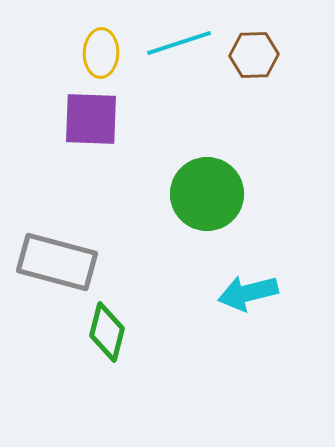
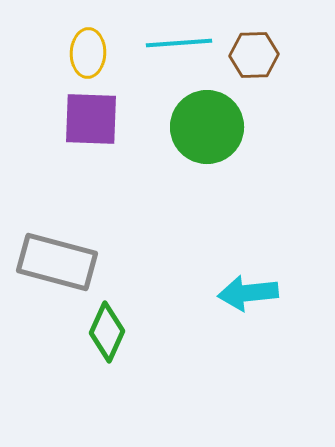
cyan line: rotated 14 degrees clockwise
yellow ellipse: moved 13 px left
green circle: moved 67 px up
cyan arrow: rotated 8 degrees clockwise
green diamond: rotated 10 degrees clockwise
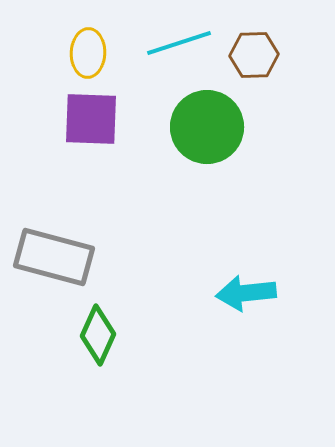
cyan line: rotated 14 degrees counterclockwise
gray rectangle: moved 3 px left, 5 px up
cyan arrow: moved 2 px left
green diamond: moved 9 px left, 3 px down
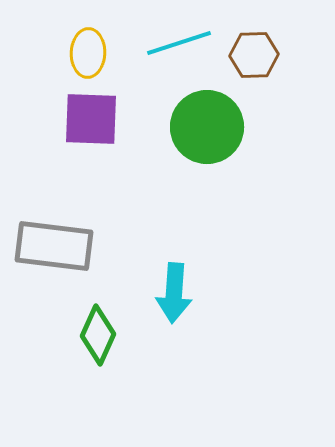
gray rectangle: moved 11 px up; rotated 8 degrees counterclockwise
cyan arrow: moved 72 px left; rotated 80 degrees counterclockwise
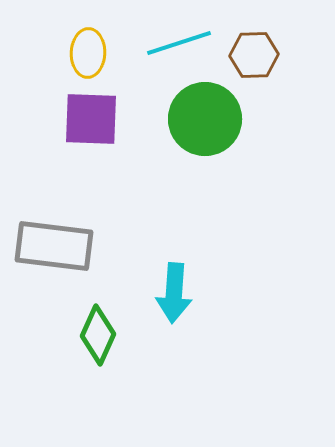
green circle: moved 2 px left, 8 px up
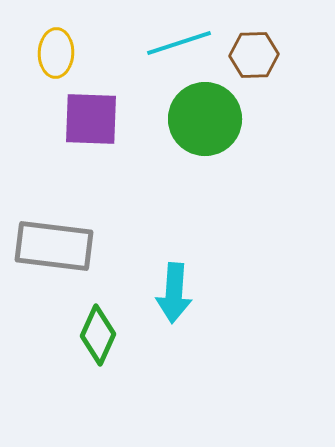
yellow ellipse: moved 32 px left
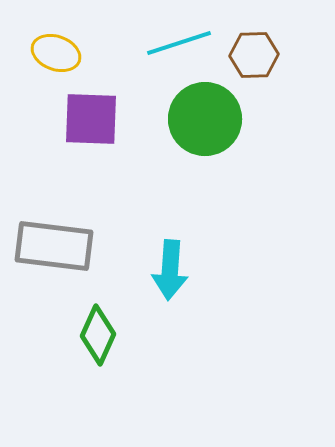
yellow ellipse: rotated 72 degrees counterclockwise
cyan arrow: moved 4 px left, 23 px up
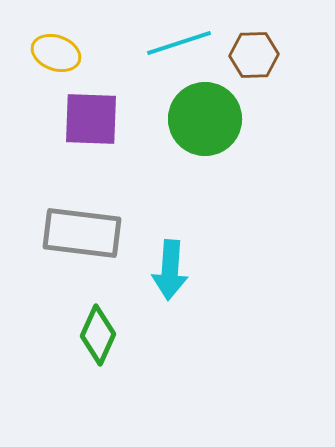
gray rectangle: moved 28 px right, 13 px up
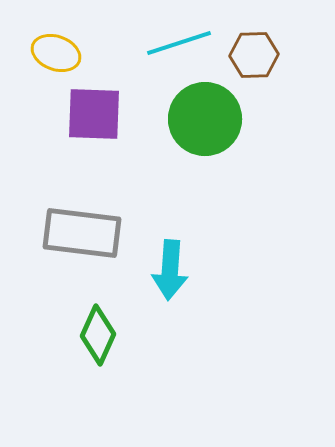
purple square: moved 3 px right, 5 px up
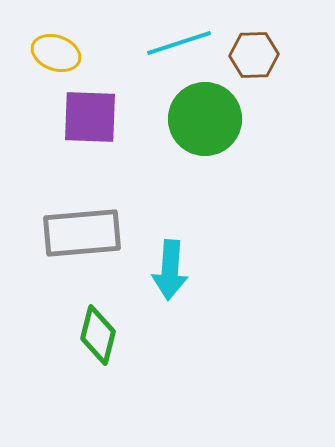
purple square: moved 4 px left, 3 px down
gray rectangle: rotated 12 degrees counterclockwise
green diamond: rotated 10 degrees counterclockwise
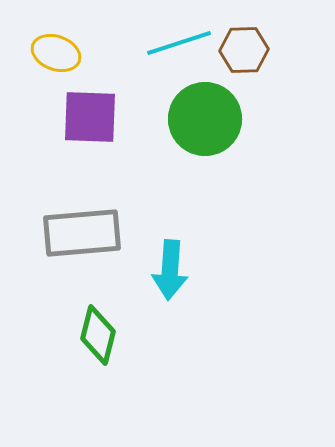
brown hexagon: moved 10 px left, 5 px up
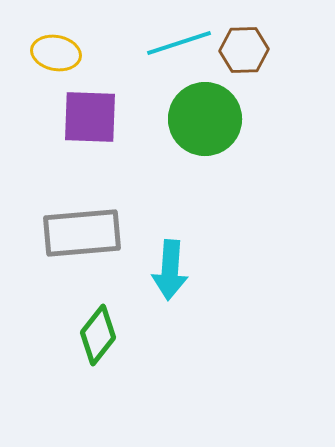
yellow ellipse: rotated 9 degrees counterclockwise
green diamond: rotated 24 degrees clockwise
